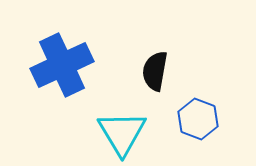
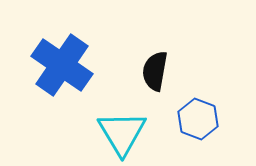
blue cross: rotated 30 degrees counterclockwise
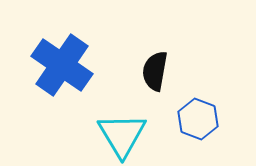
cyan triangle: moved 2 px down
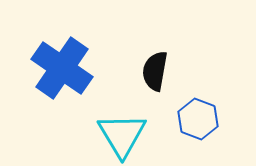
blue cross: moved 3 px down
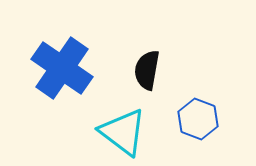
black semicircle: moved 8 px left, 1 px up
cyan triangle: moved 1 px right, 3 px up; rotated 22 degrees counterclockwise
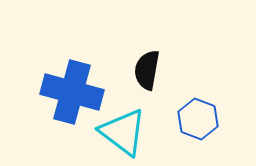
blue cross: moved 10 px right, 24 px down; rotated 20 degrees counterclockwise
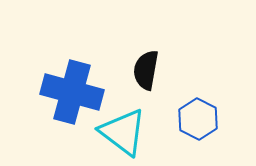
black semicircle: moved 1 px left
blue hexagon: rotated 6 degrees clockwise
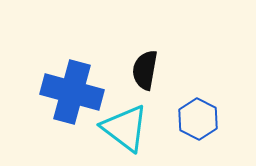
black semicircle: moved 1 px left
cyan triangle: moved 2 px right, 4 px up
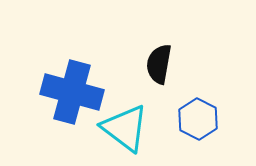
black semicircle: moved 14 px right, 6 px up
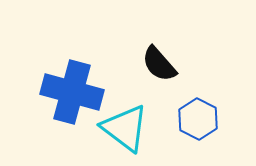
black semicircle: rotated 51 degrees counterclockwise
